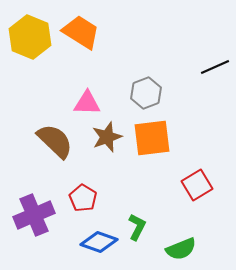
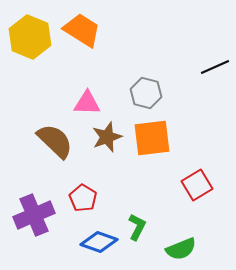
orange trapezoid: moved 1 px right, 2 px up
gray hexagon: rotated 24 degrees counterclockwise
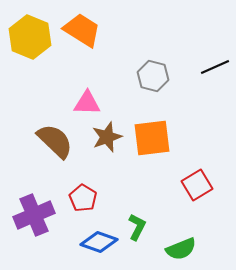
gray hexagon: moved 7 px right, 17 px up
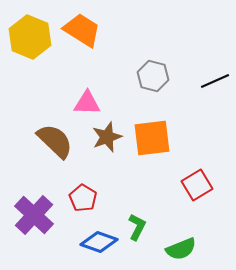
black line: moved 14 px down
purple cross: rotated 24 degrees counterclockwise
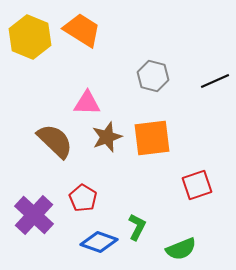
red square: rotated 12 degrees clockwise
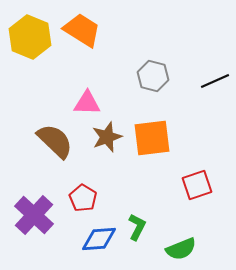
blue diamond: moved 3 px up; rotated 24 degrees counterclockwise
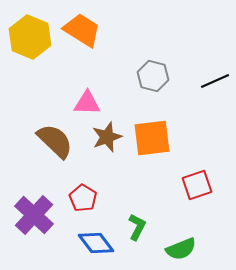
blue diamond: moved 3 px left, 4 px down; rotated 57 degrees clockwise
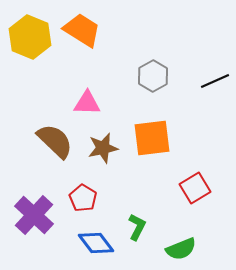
gray hexagon: rotated 16 degrees clockwise
brown star: moved 4 px left, 11 px down; rotated 8 degrees clockwise
red square: moved 2 px left, 3 px down; rotated 12 degrees counterclockwise
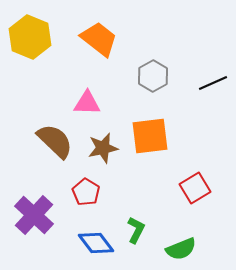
orange trapezoid: moved 17 px right, 9 px down; rotated 6 degrees clockwise
black line: moved 2 px left, 2 px down
orange square: moved 2 px left, 2 px up
red pentagon: moved 3 px right, 6 px up
green L-shape: moved 1 px left, 3 px down
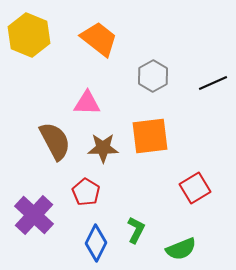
yellow hexagon: moved 1 px left, 2 px up
brown semicircle: rotated 18 degrees clockwise
brown star: rotated 12 degrees clockwise
blue diamond: rotated 63 degrees clockwise
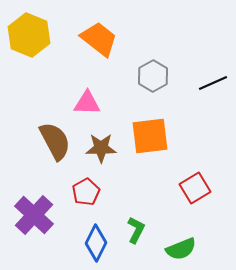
brown star: moved 2 px left
red pentagon: rotated 12 degrees clockwise
